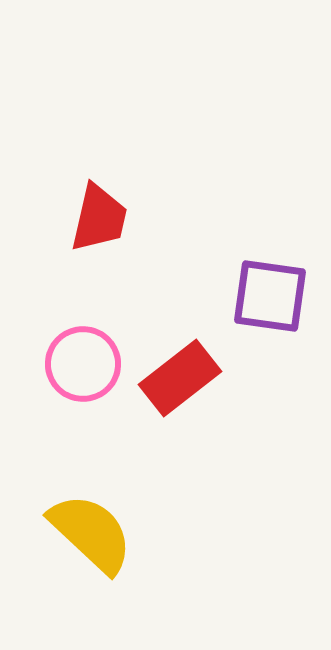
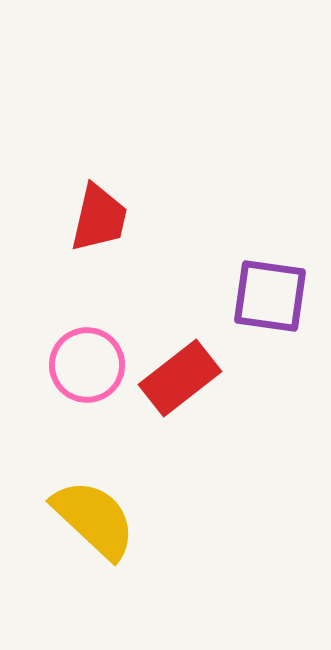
pink circle: moved 4 px right, 1 px down
yellow semicircle: moved 3 px right, 14 px up
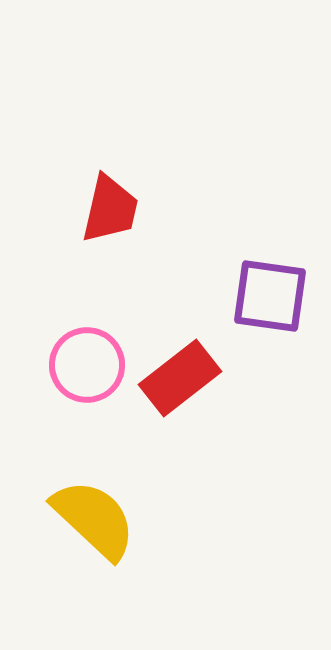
red trapezoid: moved 11 px right, 9 px up
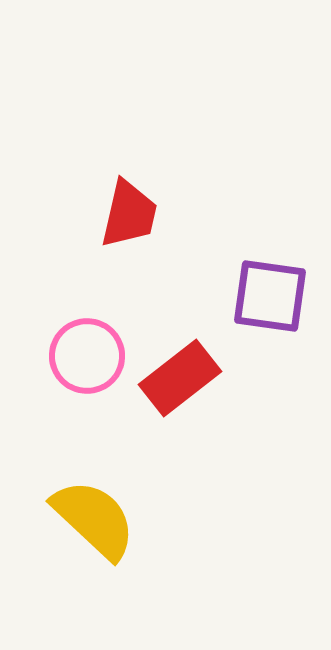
red trapezoid: moved 19 px right, 5 px down
pink circle: moved 9 px up
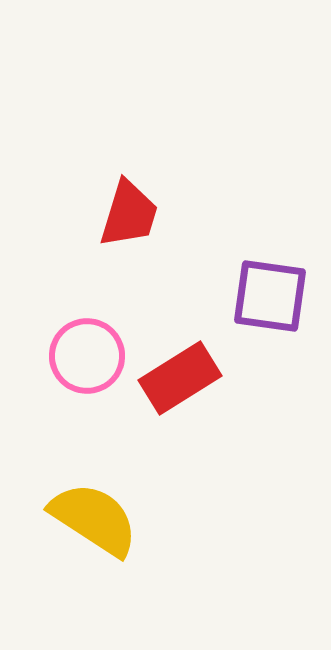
red trapezoid: rotated 4 degrees clockwise
red rectangle: rotated 6 degrees clockwise
yellow semicircle: rotated 10 degrees counterclockwise
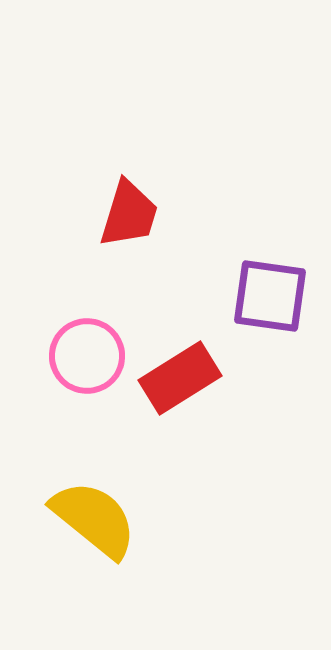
yellow semicircle: rotated 6 degrees clockwise
